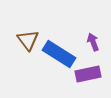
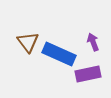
brown triangle: moved 2 px down
blue rectangle: rotated 8 degrees counterclockwise
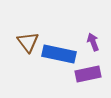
blue rectangle: rotated 12 degrees counterclockwise
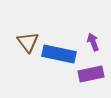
purple rectangle: moved 3 px right
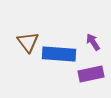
purple arrow: rotated 12 degrees counterclockwise
blue rectangle: rotated 8 degrees counterclockwise
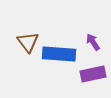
purple rectangle: moved 2 px right
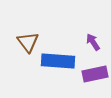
blue rectangle: moved 1 px left, 7 px down
purple rectangle: moved 2 px right
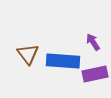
brown triangle: moved 12 px down
blue rectangle: moved 5 px right
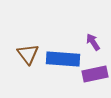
blue rectangle: moved 2 px up
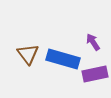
blue rectangle: rotated 12 degrees clockwise
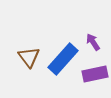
brown triangle: moved 1 px right, 3 px down
blue rectangle: rotated 64 degrees counterclockwise
